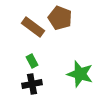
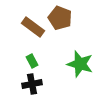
green star: moved 10 px up
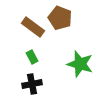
green rectangle: moved 4 px up
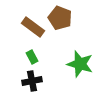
black cross: moved 3 px up
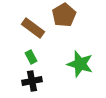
brown pentagon: moved 4 px right, 3 px up; rotated 20 degrees clockwise
brown rectangle: moved 1 px down
green rectangle: moved 1 px left
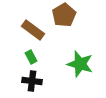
brown rectangle: moved 2 px down
black cross: rotated 18 degrees clockwise
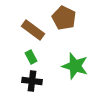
brown pentagon: moved 3 px down; rotated 15 degrees counterclockwise
green star: moved 5 px left, 2 px down
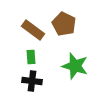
brown pentagon: moved 6 px down
green rectangle: rotated 24 degrees clockwise
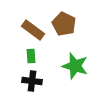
green rectangle: moved 1 px up
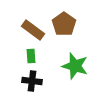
brown pentagon: rotated 10 degrees clockwise
